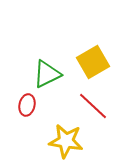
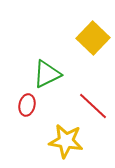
yellow square: moved 24 px up; rotated 16 degrees counterclockwise
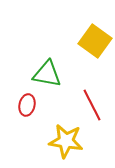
yellow square: moved 2 px right, 3 px down; rotated 8 degrees counterclockwise
green triangle: rotated 36 degrees clockwise
red line: moved 1 px left, 1 px up; rotated 20 degrees clockwise
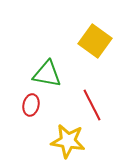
red ellipse: moved 4 px right
yellow star: moved 2 px right
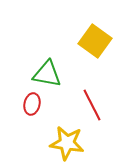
red ellipse: moved 1 px right, 1 px up
yellow star: moved 1 px left, 2 px down
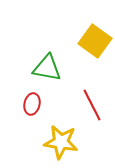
green triangle: moved 6 px up
yellow star: moved 6 px left, 1 px up
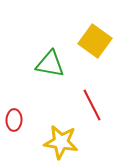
green triangle: moved 3 px right, 4 px up
red ellipse: moved 18 px left, 16 px down; rotated 10 degrees counterclockwise
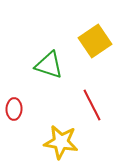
yellow square: rotated 20 degrees clockwise
green triangle: moved 1 px left, 1 px down; rotated 8 degrees clockwise
red ellipse: moved 11 px up
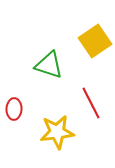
red line: moved 1 px left, 2 px up
yellow star: moved 4 px left, 10 px up; rotated 16 degrees counterclockwise
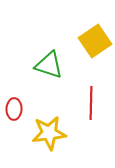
red line: rotated 28 degrees clockwise
yellow star: moved 8 px left, 1 px down
